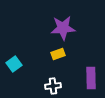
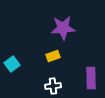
yellow rectangle: moved 5 px left, 2 px down
cyan square: moved 2 px left
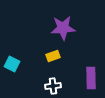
cyan square: rotated 28 degrees counterclockwise
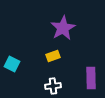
purple star: rotated 25 degrees counterclockwise
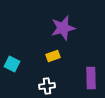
purple star: rotated 15 degrees clockwise
white cross: moved 6 px left
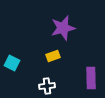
cyan square: moved 1 px up
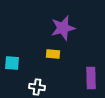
yellow rectangle: moved 2 px up; rotated 24 degrees clockwise
cyan square: rotated 21 degrees counterclockwise
white cross: moved 10 px left, 1 px down; rotated 14 degrees clockwise
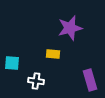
purple star: moved 7 px right
purple rectangle: moved 1 px left, 2 px down; rotated 15 degrees counterclockwise
white cross: moved 1 px left, 6 px up
